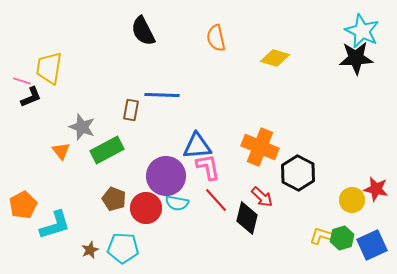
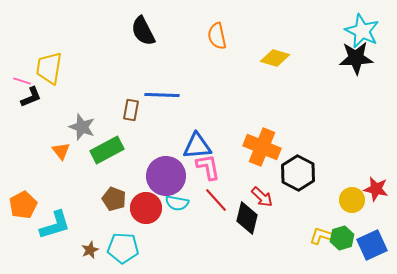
orange semicircle: moved 1 px right, 2 px up
orange cross: moved 2 px right
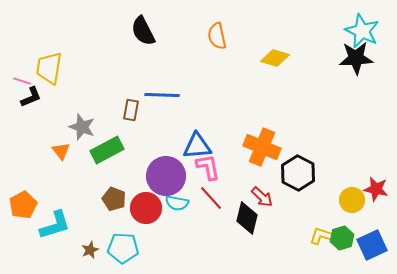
red line: moved 5 px left, 2 px up
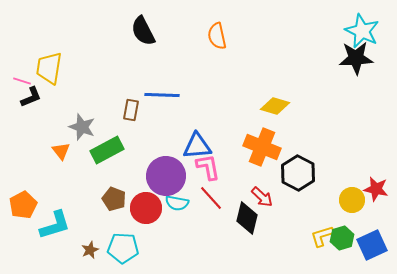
yellow diamond: moved 48 px down
yellow L-shape: rotated 35 degrees counterclockwise
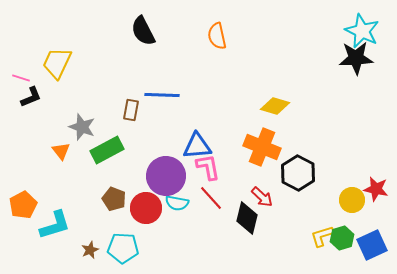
yellow trapezoid: moved 8 px right, 5 px up; rotated 16 degrees clockwise
pink line: moved 1 px left, 3 px up
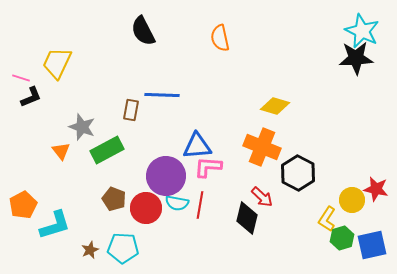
orange semicircle: moved 3 px right, 2 px down
pink L-shape: rotated 76 degrees counterclockwise
red line: moved 11 px left, 7 px down; rotated 52 degrees clockwise
yellow L-shape: moved 5 px right, 17 px up; rotated 40 degrees counterclockwise
blue square: rotated 12 degrees clockwise
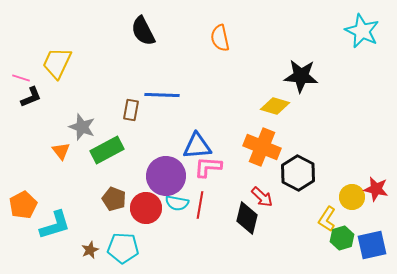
black star: moved 55 px left, 18 px down; rotated 8 degrees clockwise
yellow circle: moved 3 px up
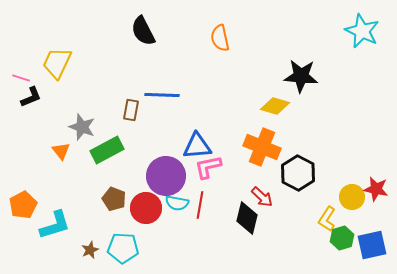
pink L-shape: rotated 16 degrees counterclockwise
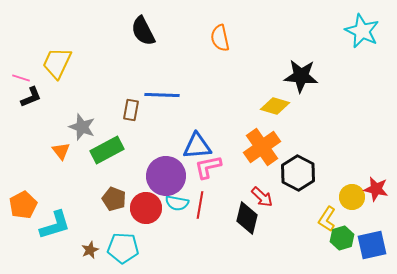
orange cross: rotated 33 degrees clockwise
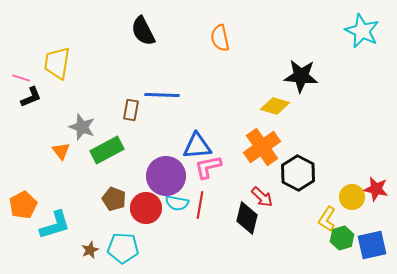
yellow trapezoid: rotated 16 degrees counterclockwise
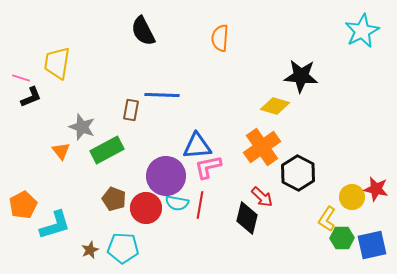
cyan star: rotated 20 degrees clockwise
orange semicircle: rotated 16 degrees clockwise
green hexagon: rotated 15 degrees clockwise
